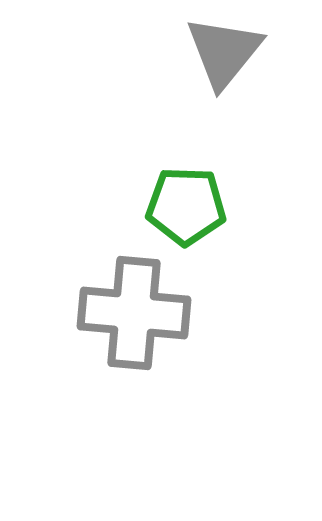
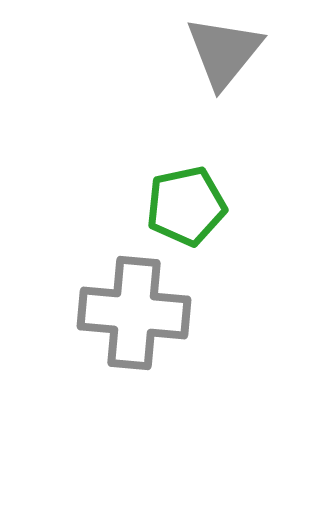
green pentagon: rotated 14 degrees counterclockwise
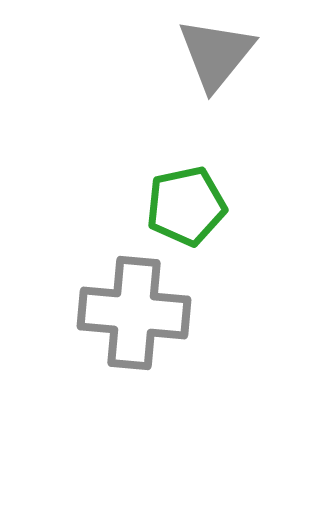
gray triangle: moved 8 px left, 2 px down
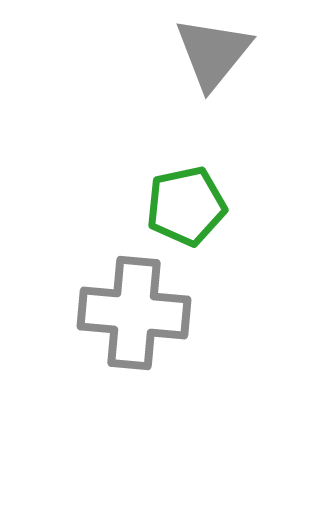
gray triangle: moved 3 px left, 1 px up
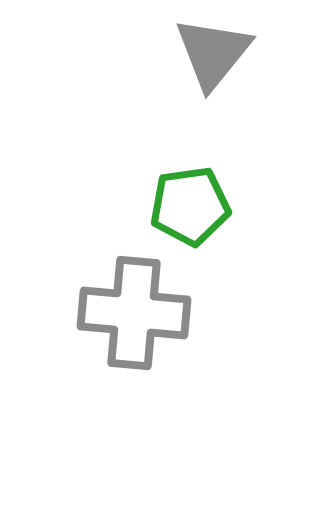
green pentagon: moved 4 px right; rotated 4 degrees clockwise
